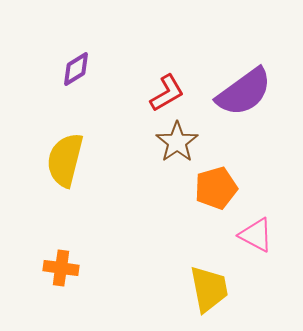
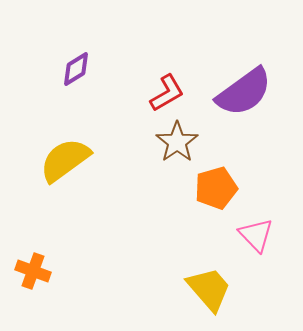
yellow semicircle: rotated 40 degrees clockwise
pink triangle: rotated 18 degrees clockwise
orange cross: moved 28 px left, 3 px down; rotated 12 degrees clockwise
yellow trapezoid: rotated 30 degrees counterclockwise
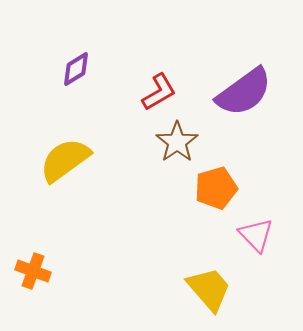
red L-shape: moved 8 px left, 1 px up
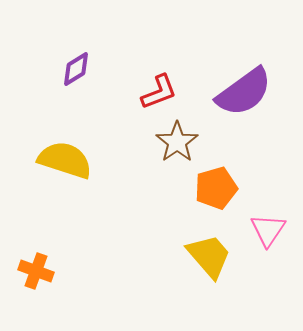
red L-shape: rotated 9 degrees clockwise
yellow semicircle: rotated 54 degrees clockwise
pink triangle: moved 12 px right, 5 px up; rotated 18 degrees clockwise
orange cross: moved 3 px right
yellow trapezoid: moved 33 px up
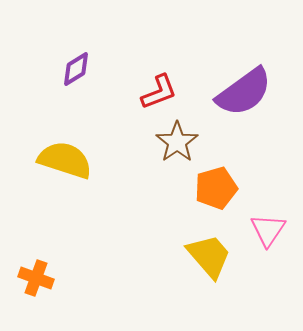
orange cross: moved 7 px down
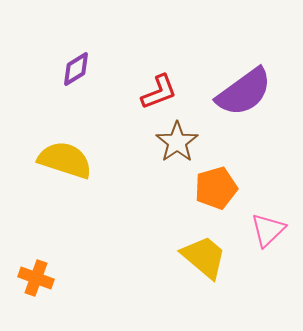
pink triangle: rotated 12 degrees clockwise
yellow trapezoid: moved 5 px left, 1 px down; rotated 9 degrees counterclockwise
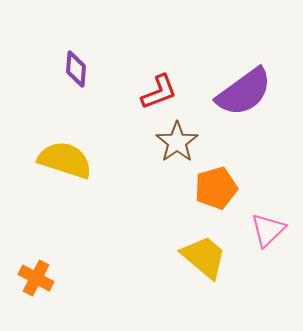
purple diamond: rotated 54 degrees counterclockwise
orange cross: rotated 8 degrees clockwise
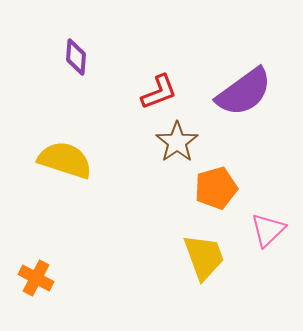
purple diamond: moved 12 px up
yellow trapezoid: rotated 30 degrees clockwise
